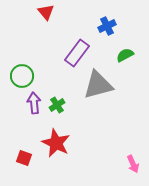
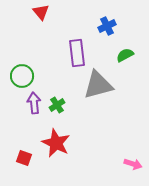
red triangle: moved 5 px left
purple rectangle: rotated 44 degrees counterclockwise
pink arrow: rotated 48 degrees counterclockwise
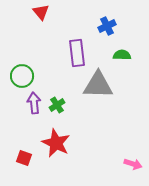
green semicircle: moved 3 px left; rotated 30 degrees clockwise
gray triangle: rotated 16 degrees clockwise
